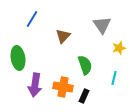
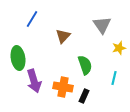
purple arrow: moved 1 px left, 4 px up; rotated 25 degrees counterclockwise
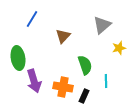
gray triangle: rotated 24 degrees clockwise
cyan line: moved 8 px left, 3 px down; rotated 16 degrees counterclockwise
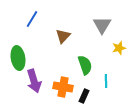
gray triangle: rotated 18 degrees counterclockwise
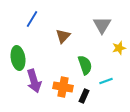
cyan line: rotated 72 degrees clockwise
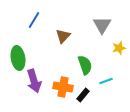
blue line: moved 2 px right, 1 px down
black rectangle: moved 1 px left, 1 px up; rotated 16 degrees clockwise
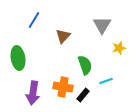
purple arrow: moved 1 px left, 12 px down; rotated 25 degrees clockwise
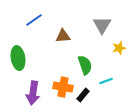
blue line: rotated 24 degrees clockwise
brown triangle: rotated 42 degrees clockwise
